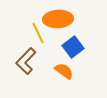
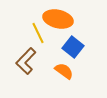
orange ellipse: rotated 16 degrees clockwise
blue square: rotated 15 degrees counterclockwise
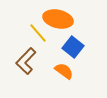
yellow line: rotated 15 degrees counterclockwise
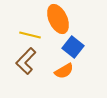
orange ellipse: rotated 52 degrees clockwise
yellow line: moved 8 px left, 2 px down; rotated 35 degrees counterclockwise
orange semicircle: rotated 114 degrees clockwise
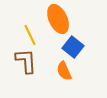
yellow line: rotated 50 degrees clockwise
brown L-shape: rotated 132 degrees clockwise
orange semicircle: rotated 96 degrees clockwise
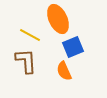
yellow line: rotated 35 degrees counterclockwise
blue square: rotated 30 degrees clockwise
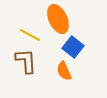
blue square: rotated 30 degrees counterclockwise
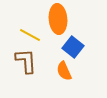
orange ellipse: rotated 20 degrees clockwise
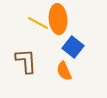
yellow line: moved 8 px right, 12 px up
